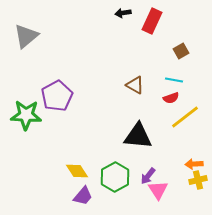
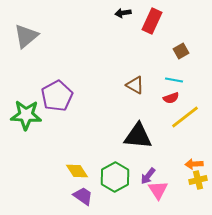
purple trapezoid: rotated 95 degrees counterclockwise
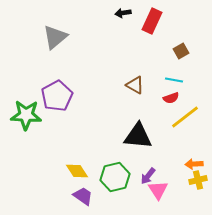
gray triangle: moved 29 px right, 1 px down
green hexagon: rotated 16 degrees clockwise
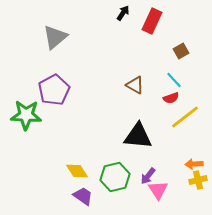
black arrow: rotated 133 degrees clockwise
cyan line: rotated 36 degrees clockwise
purple pentagon: moved 3 px left, 6 px up
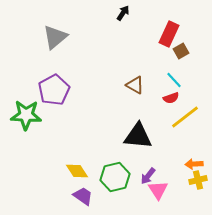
red rectangle: moved 17 px right, 13 px down
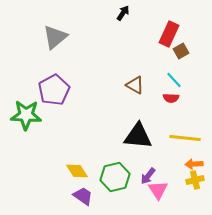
red semicircle: rotated 21 degrees clockwise
yellow line: moved 21 px down; rotated 44 degrees clockwise
yellow cross: moved 3 px left
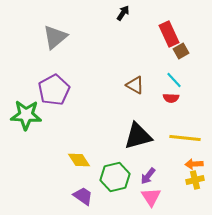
red rectangle: rotated 50 degrees counterclockwise
black triangle: rotated 20 degrees counterclockwise
yellow diamond: moved 2 px right, 11 px up
pink triangle: moved 7 px left, 7 px down
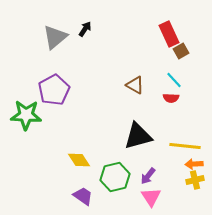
black arrow: moved 38 px left, 16 px down
yellow line: moved 8 px down
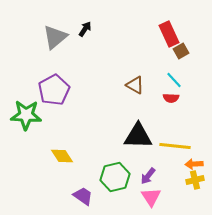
black triangle: rotated 16 degrees clockwise
yellow line: moved 10 px left
yellow diamond: moved 17 px left, 4 px up
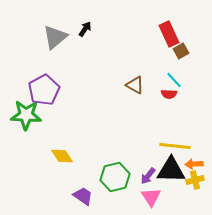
purple pentagon: moved 10 px left
red semicircle: moved 2 px left, 4 px up
black triangle: moved 33 px right, 34 px down
